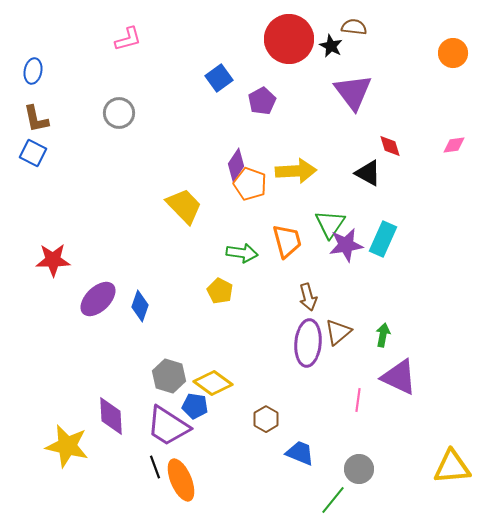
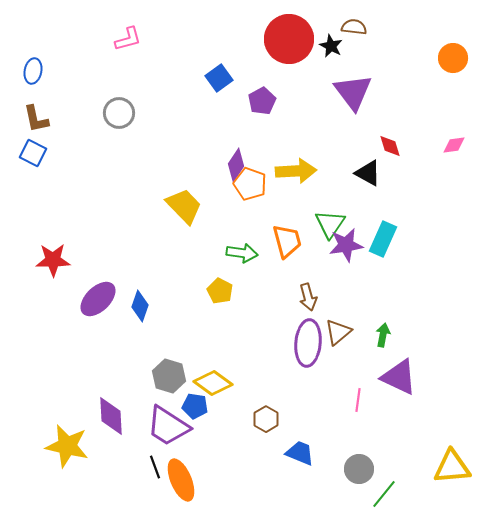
orange circle at (453, 53): moved 5 px down
green line at (333, 500): moved 51 px right, 6 px up
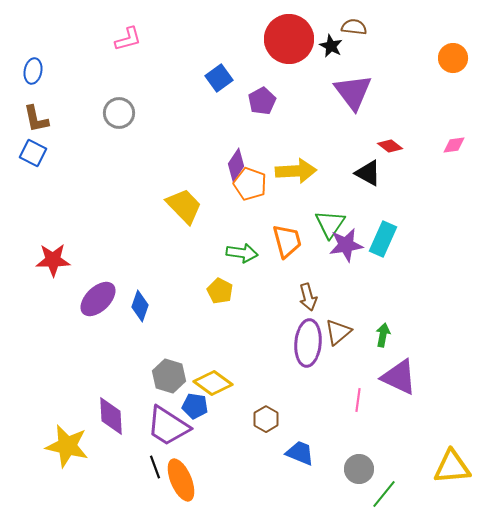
red diamond at (390, 146): rotated 35 degrees counterclockwise
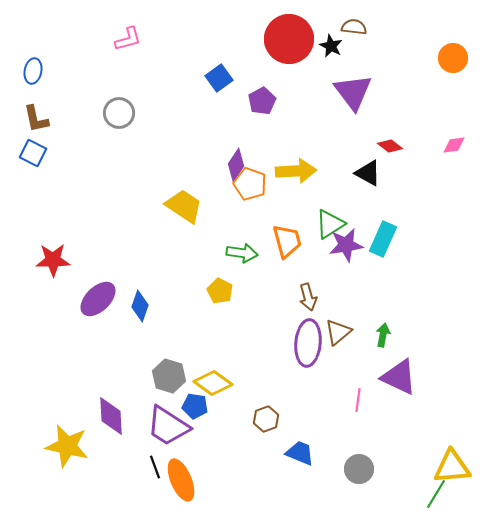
yellow trapezoid at (184, 206): rotated 12 degrees counterclockwise
green triangle at (330, 224): rotated 24 degrees clockwise
brown hexagon at (266, 419): rotated 10 degrees clockwise
green line at (384, 494): moved 52 px right; rotated 8 degrees counterclockwise
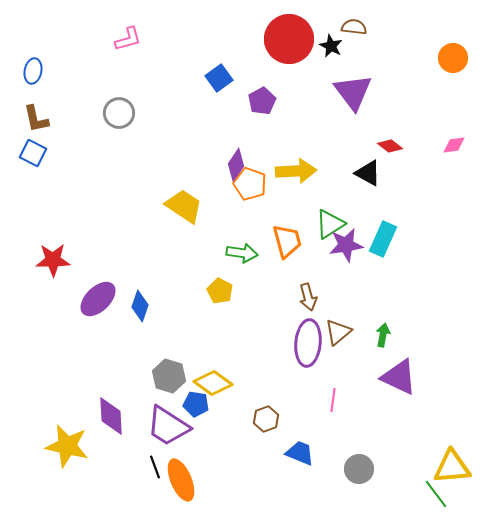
pink line at (358, 400): moved 25 px left
blue pentagon at (195, 406): moved 1 px right, 2 px up
green line at (436, 494): rotated 68 degrees counterclockwise
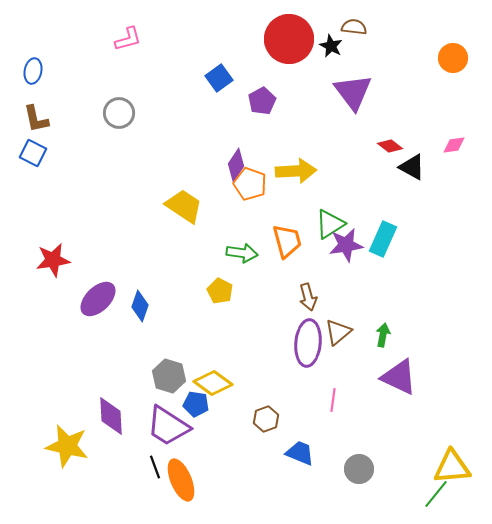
black triangle at (368, 173): moved 44 px right, 6 px up
red star at (53, 260): rotated 8 degrees counterclockwise
green line at (436, 494): rotated 76 degrees clockwise
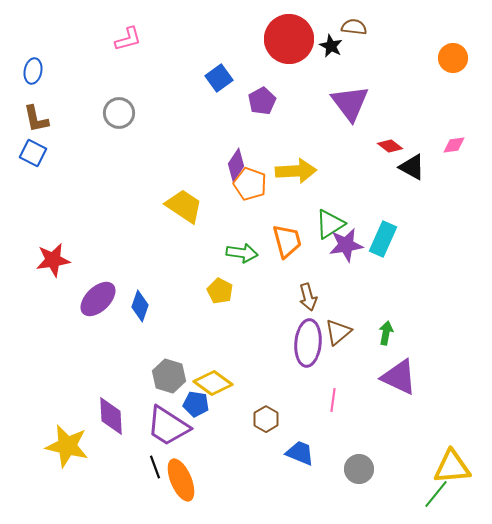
purple triangle at (353, 92): moved 3 px left, 11 px down
green arrow at (383, 335): moved 3 px right, 2 px up
brown hexagon at (266, 419): rotated 10 degrees counterclockwise
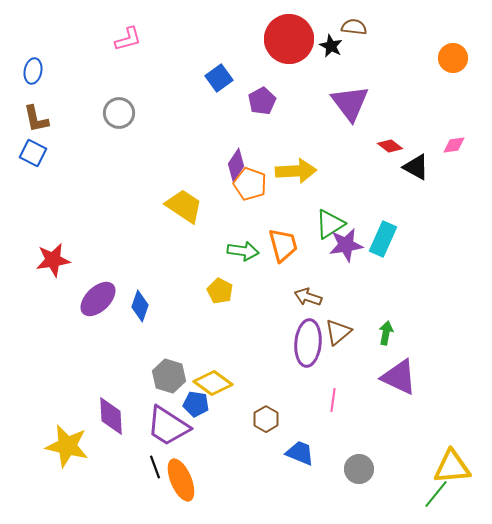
black triangle at (412, 167): moved 4 px right
orange trapezoid at (287, 241): moved 4 px left, 4 px down
green arrow at (242, 253): moved 1 px right, 2 px up
brown arrow at (308, 297): rotated 124 degrees clockwise
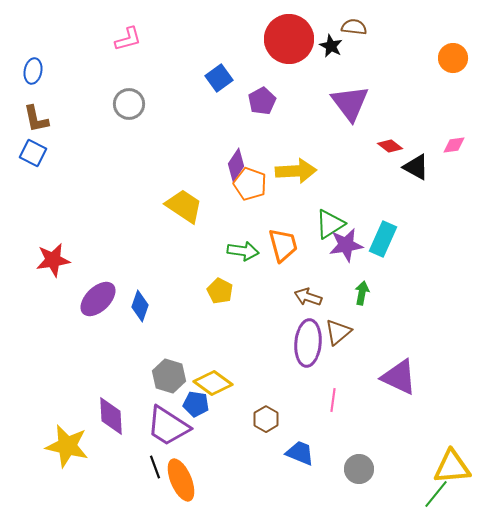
gray circle at (119, 113): moved 10 px right, 9 px up
green arrow at (386, 333): moved 24 px left, 40 px up
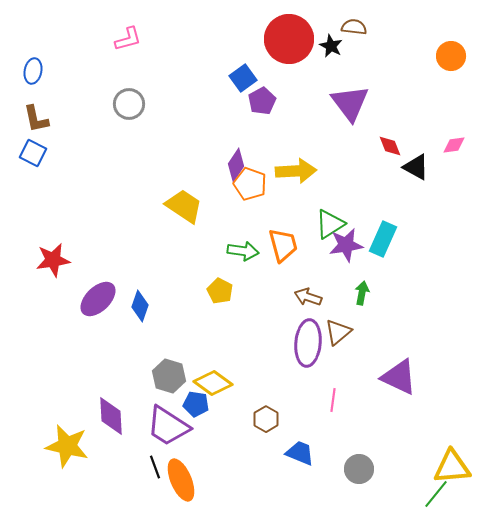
orange circle at (453, 58): moved 2 px left, 2 px up
blue square at (219, 78): moved 24 px right
red diamond at (390, 146): rotated 30 degrees clockwise
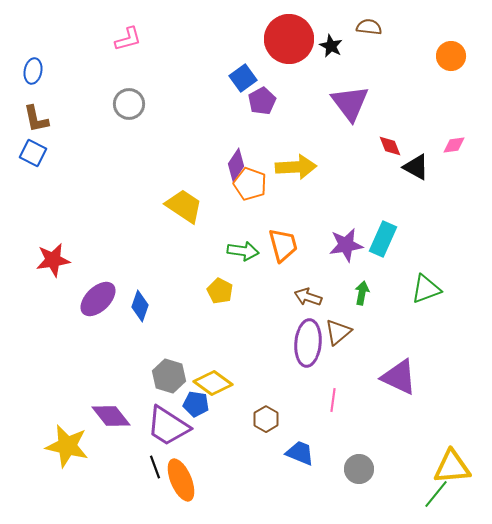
brown semicircle at (354, 27): moved 15 px right
yellow arrow at (296, 171): moved 4 px up
green triangle at (330, 224): moved 96 px right, 65 px down; rotated 12 degrees clockwise
purple diamond at (111, 416): rotated 36 degrees counterclockwise
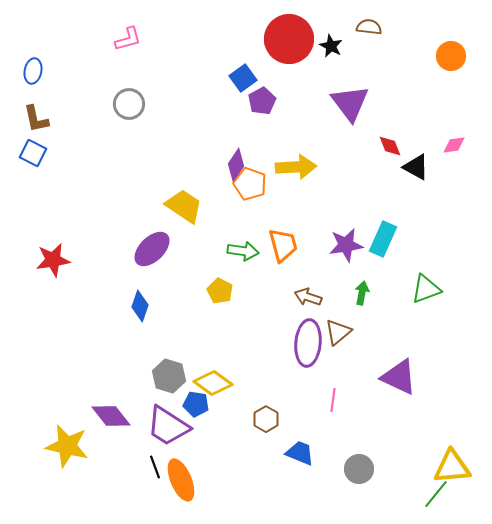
purple ellipse at (98, 299): moved 54 px right, 50 px up
